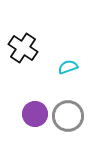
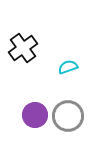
black cross: rotated 20 degrees clockwise
purple circle: moved 1 px down
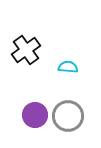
black cross: moved 3 px right, 2 px down
cyan semicircle: rotated 24 degrees clockwise
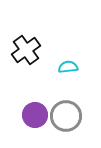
cyan semicircle: rotated 12 degrees counterclockwise
gray circle: moved 2 px left
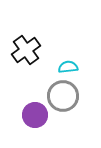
gray circle: moved 3 px left, 20 px up
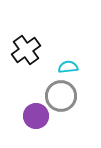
gray circle: moved 2 px left
purple circle: moved 1 px right, 1 px down
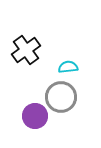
gray circle: moved 1 px down
purple circle: moved 1 px left
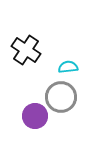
black cross: rotated 20 degrees counterclockwise
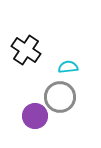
gray circle: moved 1 px left
